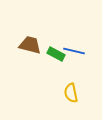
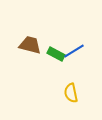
blue line: rotated 45 degrees counterclockwise
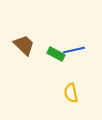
brown trapezoid: moved 6 px left; rotated 30 degrees clockwise
blue line: moved 1 px up; rotated 20 degrees clockwise
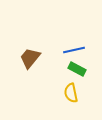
brown trapezoid: moved 6 px right, 13 px down; rotated 95 degrees counterclockwise
green rectangle: moved 21 px right, 15 px down
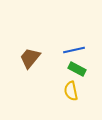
yellow semicircle: moved 2 px up
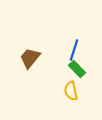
blue line: rotated 60 degrees counterclockwise
green rectangle: rotated 18 degrees clockwise
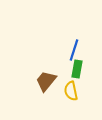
brown trapezoid: moved 16 px right, 23 px down
green rectangle: rotated 54 degrees clockwise
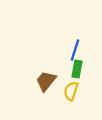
blue line: moved 1 px right
yellow semicircle: rotated 30 degrees clockwise
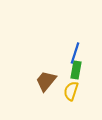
blue line: moved 3 px down
green rectangle: moved 1 px left, 1 px down
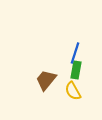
brown trapezoid: moved 1 px up
yellow semicircle: moved 2 px right; rotated 48 degrees counterclockwise
